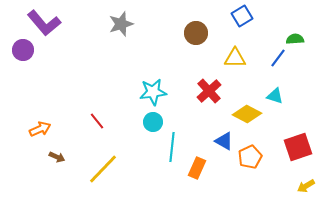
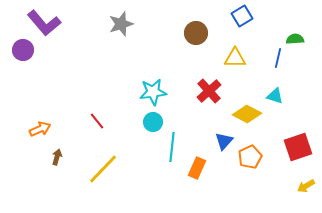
blue line: rotated 24 degrees counterclockwise
blue triangle: rotated 42 degrees clockwise
brown arrow: rotated 98 degrees counterclockwise
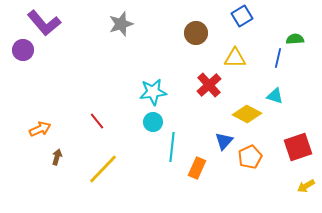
red cross: moved 6 px up
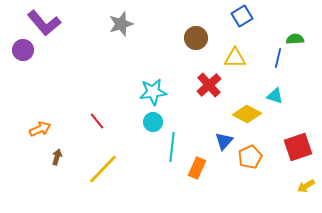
brown circle: moved 5 px down
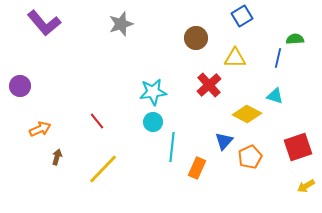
purple circle: moved 3 px left, 36 px down
